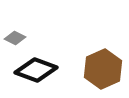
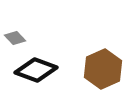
gray diamond: rotated 20 degrees clockwise
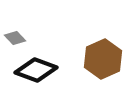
brown hexagon: moved 10 px up
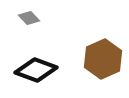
gray diamond: moved 14 px right, 20 px up
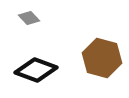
brown hexagon: moved 1 px left, 1 px up; rotated 21 degrees counterclockwise
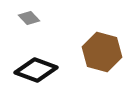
brown hexagon: moved 6 px up
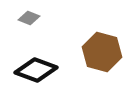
gray diamond: rotated 25 degrees counterclockwise
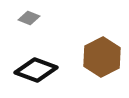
brown hexagon: moved 5 px down; rotated 18 degrees clockwise
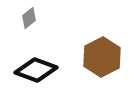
gray diamond: rotated 60 degrees counterclockwise
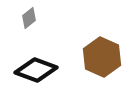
brown hexagon: rotated 9 degrees counterclockwise
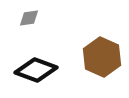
gray diamond: rotated 30 degrees clockwise
